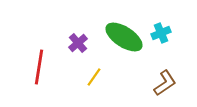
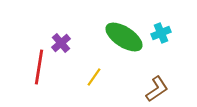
purple cross: moved 17 px left
brown L-shape: moved 8 px left, 6 px down
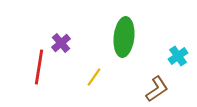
cyan cross: moved 17 px right, 23 px down; rotated 12 degrees counterclockwise
green ellipse: rotated 63 degrees clockwise
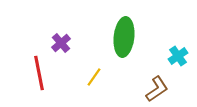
red line: moved 6 px down; rotated 20 degrees counterclockwise
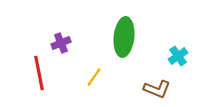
purple cross: rotated 18 degrees clockwise
brown L-shape: rotated 56 degrees clockwise
